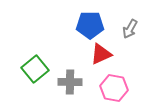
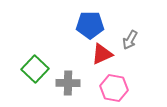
gray arrow: moved 11 px down
red triangle: moved 1 px right
green square: rotated 8 degrees counterclockwise
gray cross: moved 2 px left, 1 px down
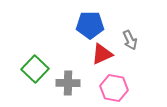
gray arrow: rotated 54 degrees counterclockwise
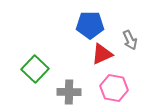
gray cross: moved 1 px right, 9 px down
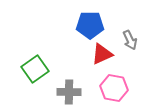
green square: rotated 12 degrees clockwise
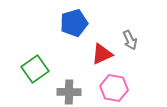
blue pentagon: moved 16 px left, 2 px up; rotated 16 degrees counterclockwise
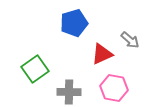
gray arrow: rotated 24 degrees counterclockwise
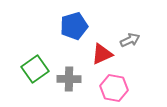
blue pentagon: moved 3 px down
gray arrow: rotated 66 degrees counterclockwise
gray cross: moved 13 px up
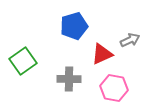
green square: moved 12 px left, 8 px up
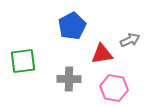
blue pentagon: moved 2 px left; rotated 12 degrees counterclockwise
red triangle: rotated 15 degrees clockwise
green square: rotated 28 degrees clockwise
